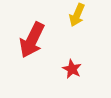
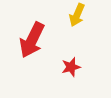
red star: moved 1 px left, 2 px up; rotated 30 degrees clockwise
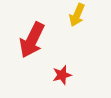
red star: moved 9 px left, 8 px down
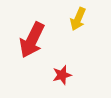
yellow arrow: moved 1 px right, 4 px down
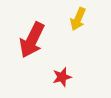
red star: moved 2 px down
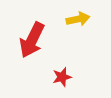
yellow arrow: rotated 125 degrees counterclockwise
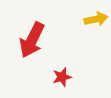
yellow arrow: moved 18 px right
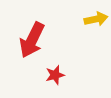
red star: moved 7 px left, 2 px up
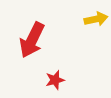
red star: moved 5 px down
